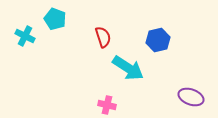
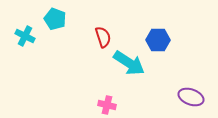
blue hexagon: rotated 15 degrees clockwise
cyan arrow: moved 1 px right, 5 px up
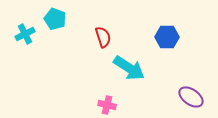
cyan cross: moved 2 px up; rotated 36 degrees clockwise
blue hexagon: moved 9 px right, 3 px up
cyan arrow: moved 5 px down
purple ellipse: rotated 15 degrees clockwise
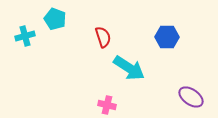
cyan cross: moved 2 px down; rotated 12 degrees clockwise
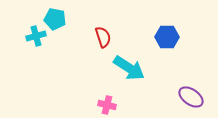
cyan pentagon: rotated 10 degrees counterclockwise
cyan cross: moved 11 px right
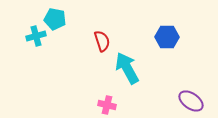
red semicircle: moved 1 px left, 4 px down
cyan arrow: moved 2 px left; rotated 152 degrees counterclockwise
purple ellipse: moved 4 px down
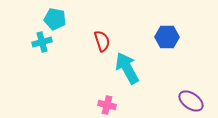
cyan cross: moved 6 px right, 6 px down
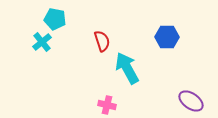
cyan cross: rotated 24 degrees counterclockwise
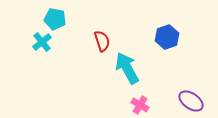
blue hexagon: rotated 20 degrees counterclockwise
pink cross: moved 33 px right; rotated 18 degrees clockwise
